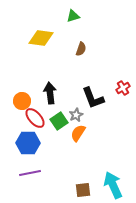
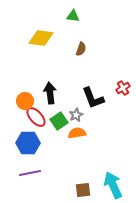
green triangle: rotated 24 degrees clockwise
orange circle: moved 3 px right
red ellipse: moved 1 px right, 1 px up
orange semicircle: moved 1 px left; rotated 48 degrees clockwise
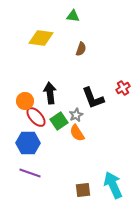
orange semicircle: rotated 114 degrees counterclockwise
purple line: rotated 30 degrees clockwise
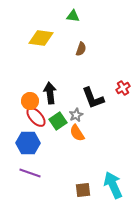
orange circle: moved 5 px right
green square: moved 1 px left
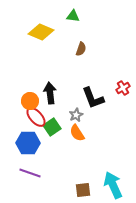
yellow diamond: moved 6 px up; rotated 15 degrees clockwise
green square: moved 6 px left, 6 px down
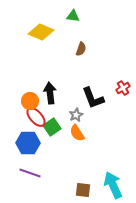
brown square: rotated 14 degrees clockwise
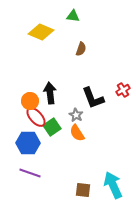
red cross: moved 2 px down
gray star: rotated 16 degrees counterclockwise
